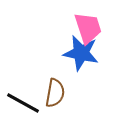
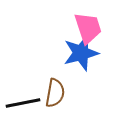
blue star: rotated 27 degrees counterclockwise
black line: rotated 40 degrees counterclockwise
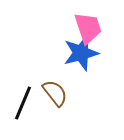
brown semicircle: rotated 48 degrees counterclockwise
black line: rotated 56 degrees counterclockwise
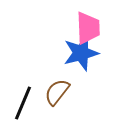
pink trapezoid: rotated 16 degrees clockwise
brown semicircle: moved 2 px right, 1 px up; rotated 104 degrees counterclockwise
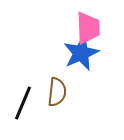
blue star: rotated 9 degrees counterclockwise
brown semicircle: rotated 148 degrees clockwise
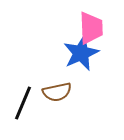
pink trapezoid: moved 3 px right
brown semicircle: rotated 72 degrees clockwise
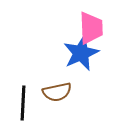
black line: rotated 20 degrees counterclockwise
